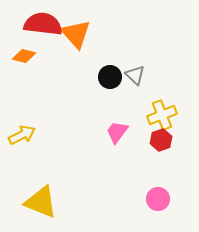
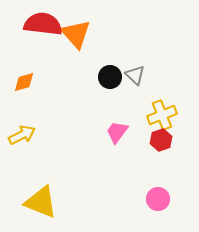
orange diamond: moved 26 px down; rotated 30 degrees counterclockwise
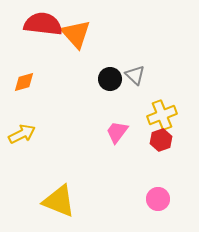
black circle: moved 2 px down
yellow arrow: moved 1 px up
yellow triangle: moved 18 px right, 1 px up
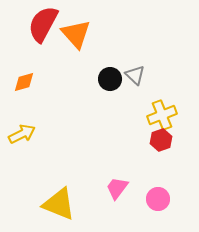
red semicircle: rotated 69 degrees counterclockwise
pink trapezoid: moved 56 px down
yellow triangle: moved 3 px down
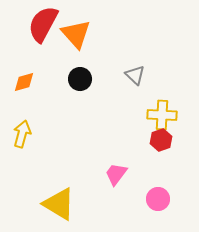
black circle: moved 30 px left
yellow cross: rotated 24 degrees clockwise
yellow arrow: rotated 48 degrees counterclockwise
pink trapezoid: moved 1 px left, 14 px up
yellow triangle: rotated 9 degrees clockwise
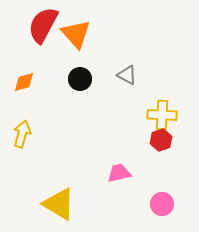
red semicircle: moved 1 px down
gray triangle: moved 8 px left; rotated 15 degrees counterclockwise
pink trapezoid: moved 3 px right, 1 px up; rotated 40 degrees clockwise
pink circle: moved 4 px right, 5 px down
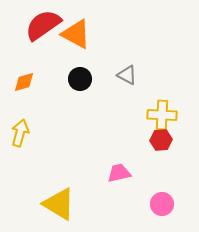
red semicircle: rotated 27 degrees clockwise
orange triangle: rotated 20 degrees counterclockwise
yellow arrow: moved 2 px left, 1 px up
red hexagon: rotated 15 degrees clockwise
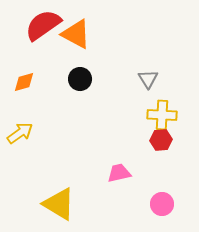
gray triangle: moved 21 px right, 4 px down; rotated 30 degrees clockwise
yellow arrow: rotated 40 degrees clockwise
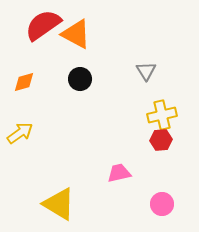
gray triangle: moved 2 px left, 8 px up
yellow cross: rotated 16 degrees counterclockwise
